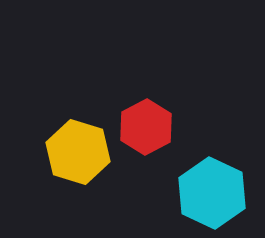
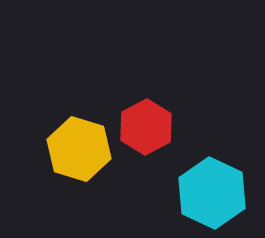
yellow hexagon: moved 1 px right, 3 px up
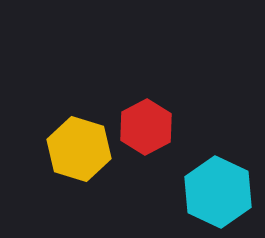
cyan hexagon: moved 6 px right, 1 px up
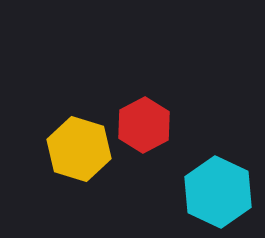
red hexagon: moved 2 px left, 2 px up
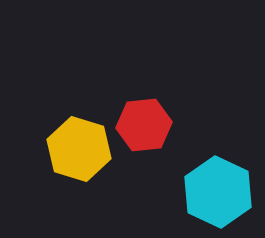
red hexagon: rotated 22 degrees clockwise
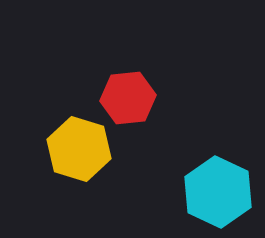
red hexagon: moved 16 px left, 27 px up
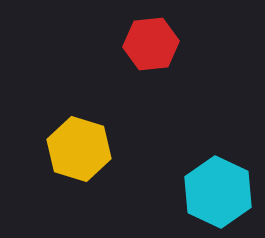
red hexagon: moved 23 px right, 54 px up
